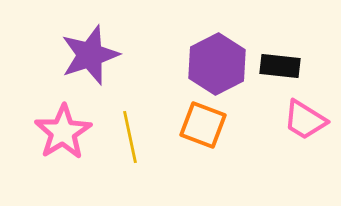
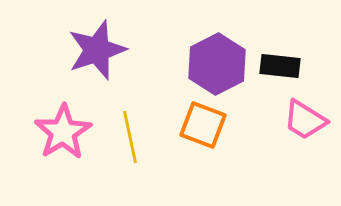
purple star: moved 7 px right, 5 px up
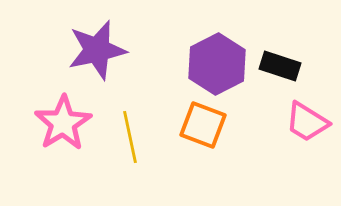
purple star: rotated 6 degrees clockwise
black rectangle: rotated 12 degrees clockwise
pink trapezoid: moved 2 px right, 2 px down
pink star: moved 9 px up
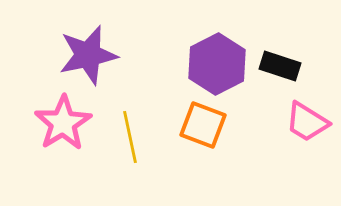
purple star: moved 9 px left, 5 px down
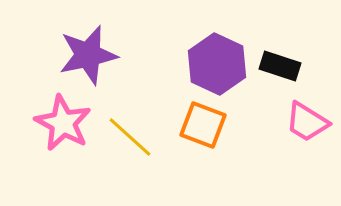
purple hexagon: rotated 8 degrees counterclockwise
pink star: rotated 12 degrees counterclockwise
yellow line: rotated 36 degrees counterclockwise
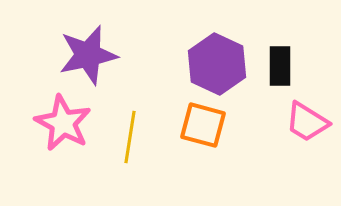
black rectangle: rotated 72 degrees clockwise
orange square: rotated 6 degrees counterclockwise
yellow line: rotated 57 degrees clockwise
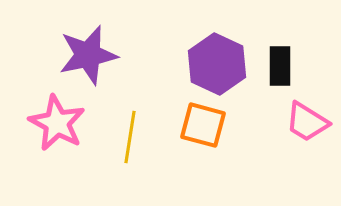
pink star: moved 6 px left
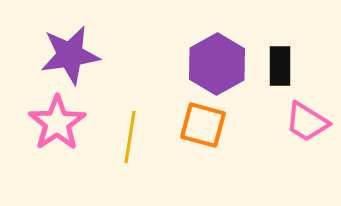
purple star: moved 18 px left; rotated 4 degrees clockwise
purple hexagon: rotated 6 degrees clockwise
pink star: rotated 10 degrees clockwise
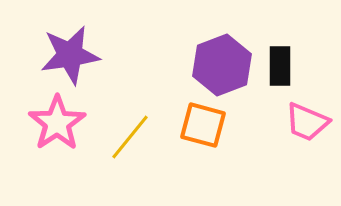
purple hexagon: moved 5 px right, 1 px down; rotated 8 degrees clockwise
pink trapezoid: rotated 9 degrees counterclockwise
yellow line: rotated 30 degrees clockwise
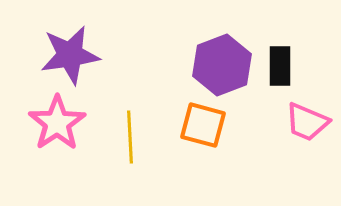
yellow line: rotated 42 degrees counterclockwise
